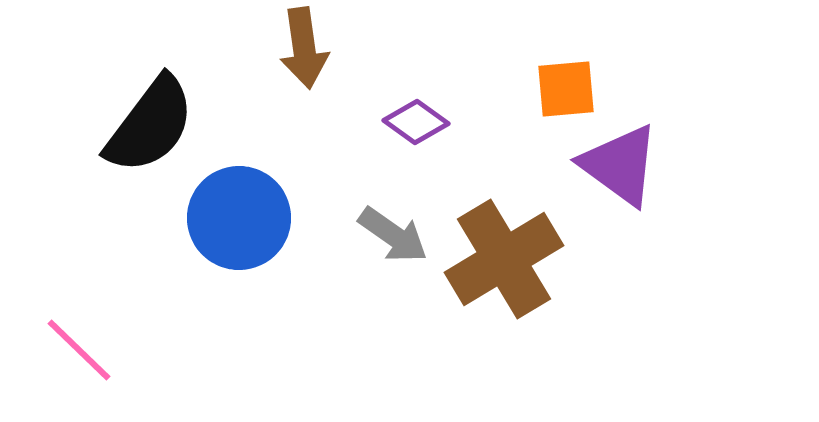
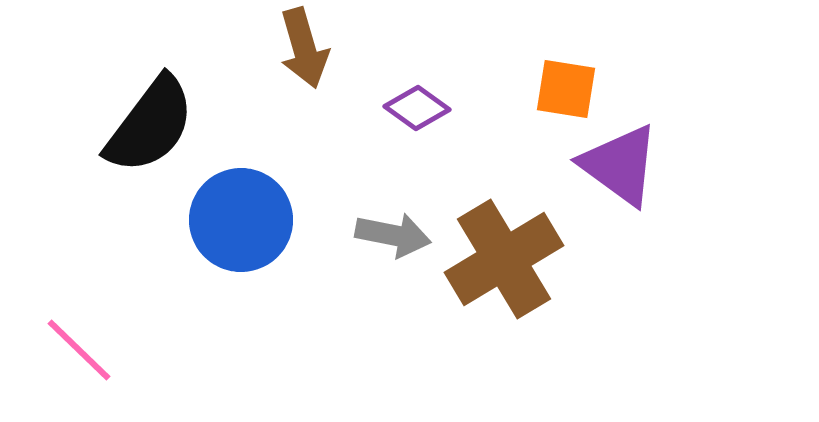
brown arrow: rotated 8 degrees counterclockwise
orange square: rotated 14 degrees clockwise
purple diamond: moved 1 px right, 14 px up
blue circle: moved 2 px right, 2 px down
gray arrow: rotated 24 degrees counterclockwise
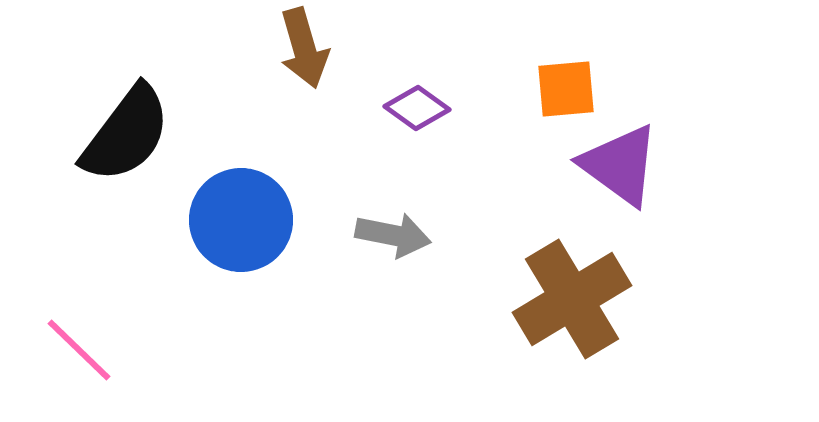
orange square: rotated 14 degrees counterclockwise
black semicircle: moved 24 px left, 9 px down
brown cross: moved 68 px right, 40 px down
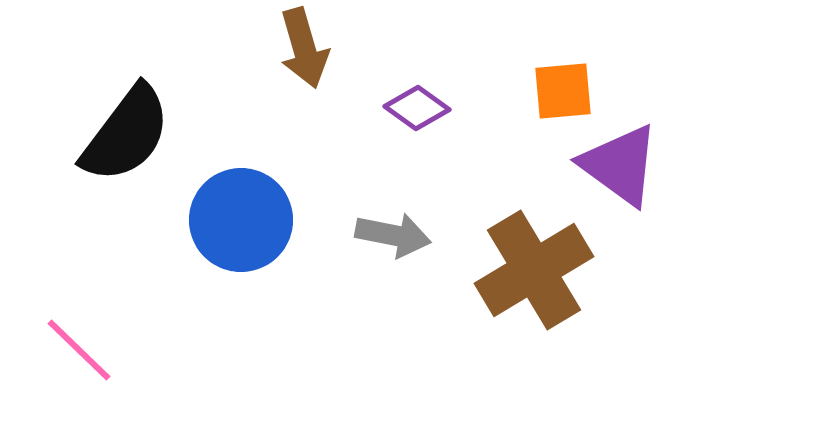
orange square: moved 3 px left, 2 px down
brown cross: moved 38 px left, 29 px up
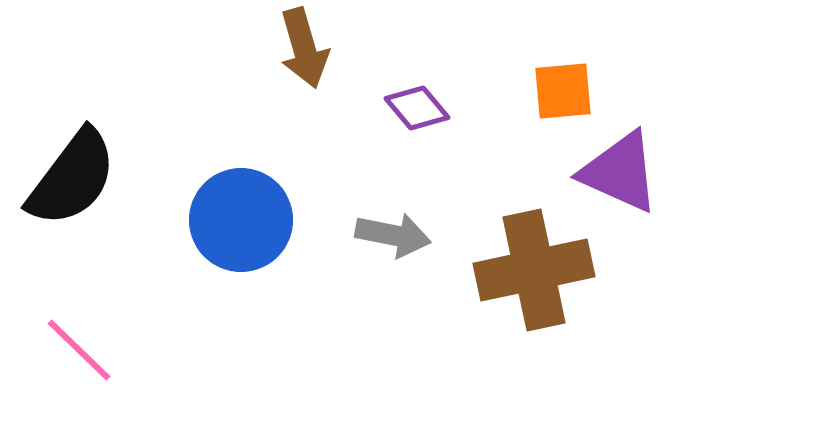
purple diamond: rotated 14 degrees clockwise
black semicircle: moved 54 px left, 44 px down
purple triangle: moved 7 px down; rotated 12 degrees counterclockwise
brown cross: rotated 19 degrees clockwise
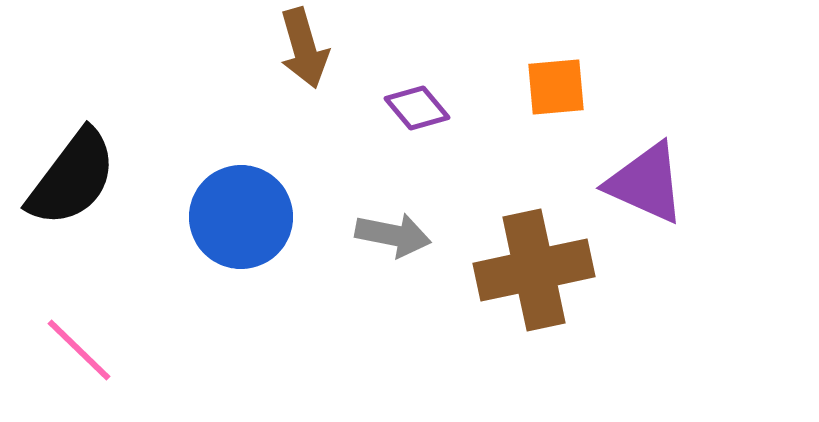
orange square: moved 7 px left, 4 px up
purple triangle: moved 26 px right, 11 px down
blue circle: moved 3 px up
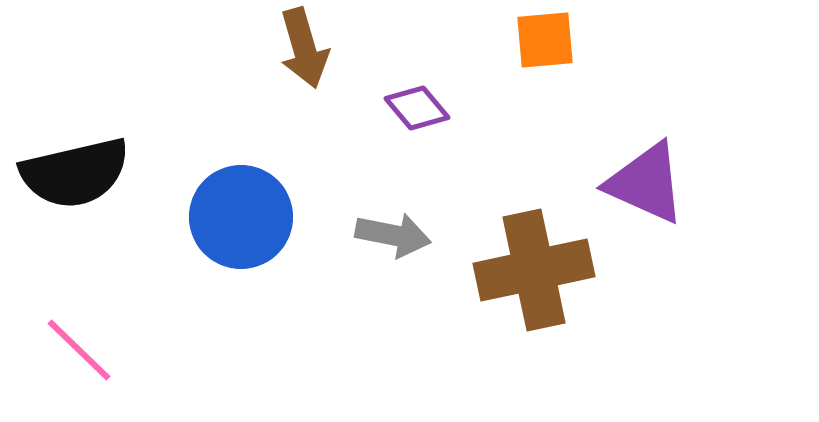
orange square: moved 11 px left, 47 px up
black semicircle: moved 3 px right, 5 px up; rotated 40 degrees clockwise
